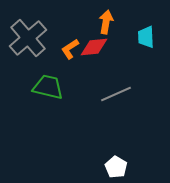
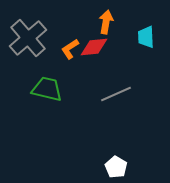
green trapezoid: moved 1 px left, 2 px down
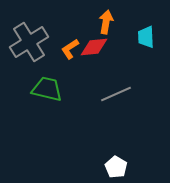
gray cross: moved 1 px right, 4 px down; rotated 9 degrees clockwise
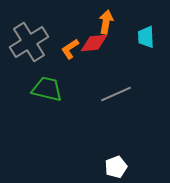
red diamond: moved 4 px up
white pentagon: rotated 20 degrees clockwise
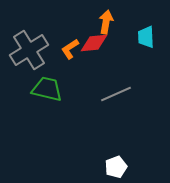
gray cross: moved 8 px down
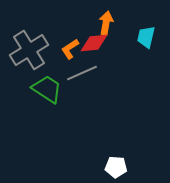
orange arrow: moved 1 px down
cyan trapezoid: rotated 15 degrees clockwise
green trapezoid: rotated 20 degrees clockwise
gray line: moved 34 px left, 21 px up
white pentagon: rotated 25 degrees clockwise
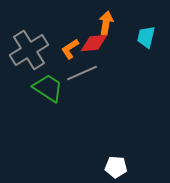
green trapezoid: moved 1 px right, 1 px up
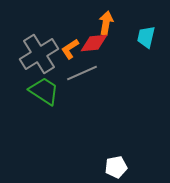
gray cross: moved 10 px right, 4 px down
green trapezoid: moved 4 px left, 3 px down
white pentagon: rotated 15 degrees counterclockwise
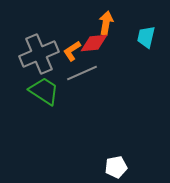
orange L-shape: moved 2 px right, 2 px down
gray cross: rotated 9 degrees clockwise
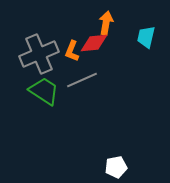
orange L-shape: rotated 35 degrees counterclockwise
gray line: moved 7 px down
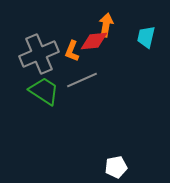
orange arrow: moved 2 px down
red diamond: moved 2 px up
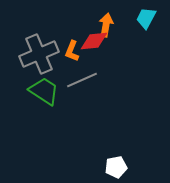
cyan trapezoid: moved 19 px up; rotated 15 degrees clockwise
